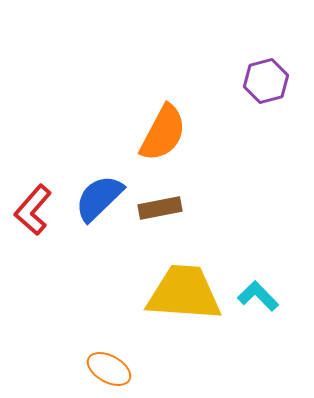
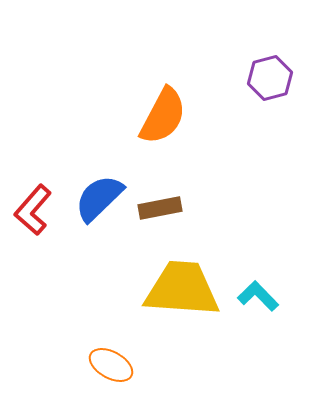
purple hexagon: moved 4 px right, 3 px up
orange semicircle: moved 17 px up
yellow trapezoid: moved 2 px left, 4 px up
orange ellipse: moved 2 px right, 4 px up
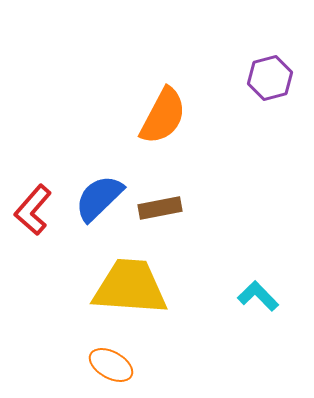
yellow trapezoid: moved 52 px left, 2 px up
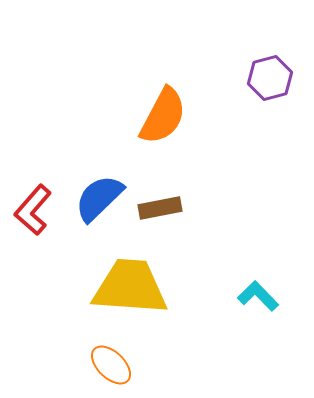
orange ellipse: rotated 15 degrees clockwise
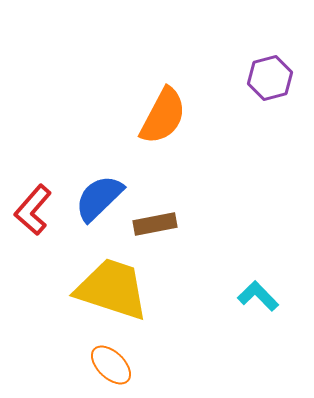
brown rectangle: moved 5 px left, 16 px down
yellow trapezoid: moved 18 px left, 2 px down; rotated 14 degrees clockwise
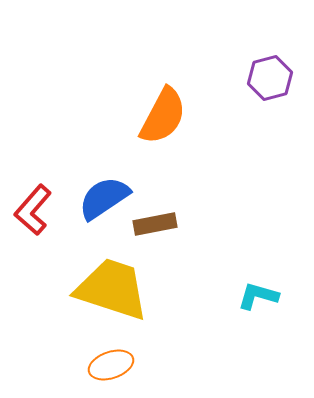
blue semicircle: moved 5 px right; rotated 10 degrees clockwise
cyan L-shape: rotated 30 degrees counterclockwise
orange ellipse: rotated 63 degrees counterclockwise
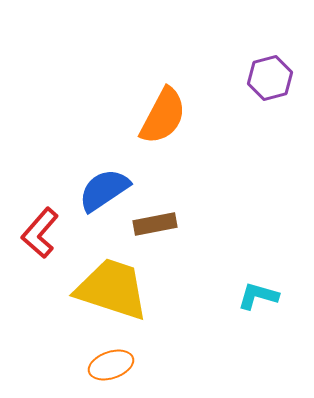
blue semicircle: moved 8 px up
red L-shape: moved 7 px right, 23 px down
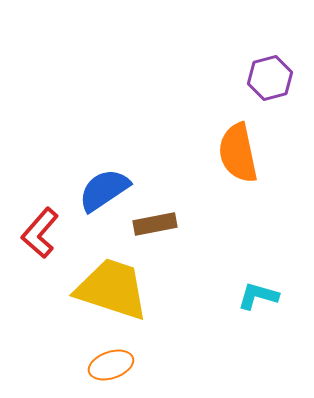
orange semicircle: moved 75 px right, 37 px down; rotated 140 degrees clockwise
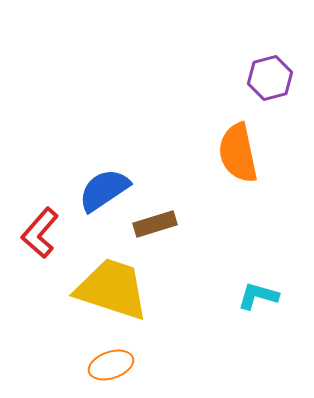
brown rectangle: rotated 6 degrees counterclockwise
